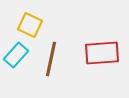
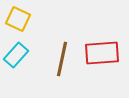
yellow square: moved 12 px left, 6 px up
brown line: moved 11 px right
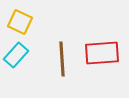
yellow square: moved 2 px right, 3 px down
brown line: rotated 16 degrees counterclockwise
